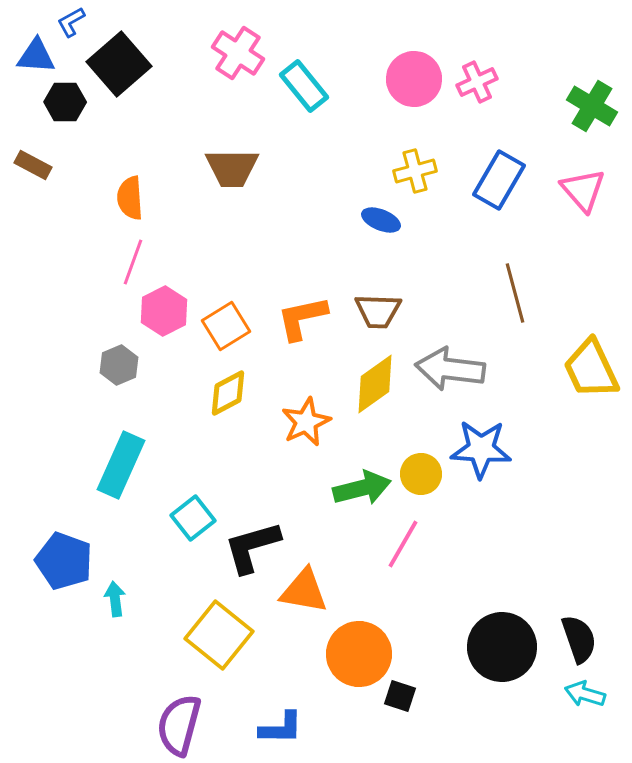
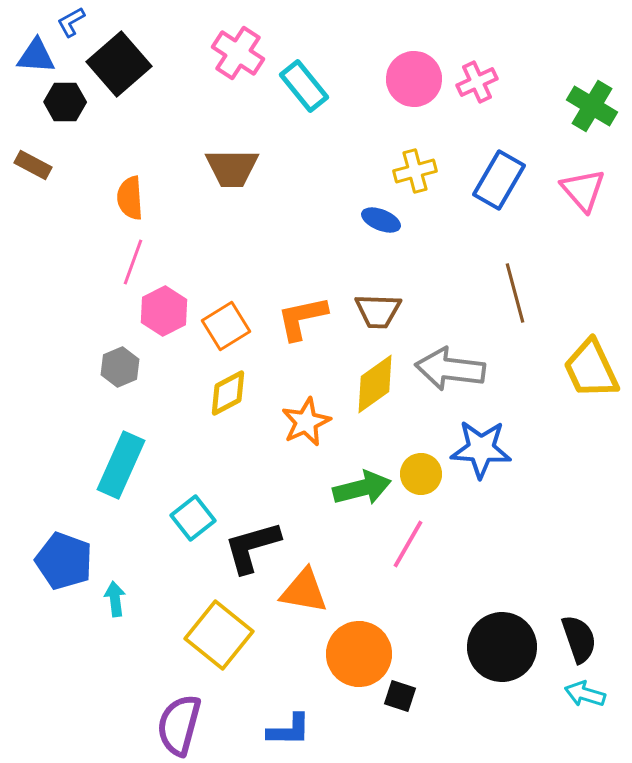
gray hexagon at (119, 365): moved 1 px right, 2 px down
pink line at (403, 544): moved 5 px right
blue L-shape at (281, 728): moved 8 px right, 2 px down
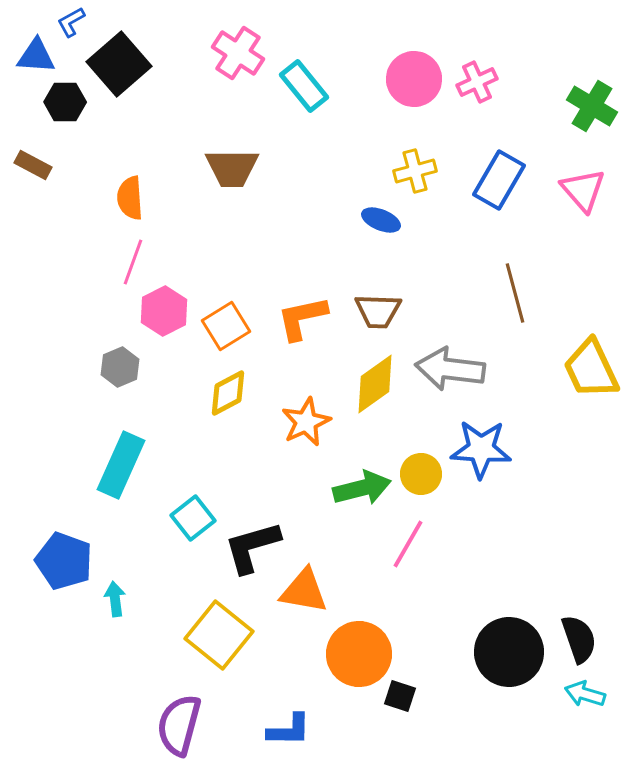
black circle at (502, 647): moved 7 px right, 5 px down
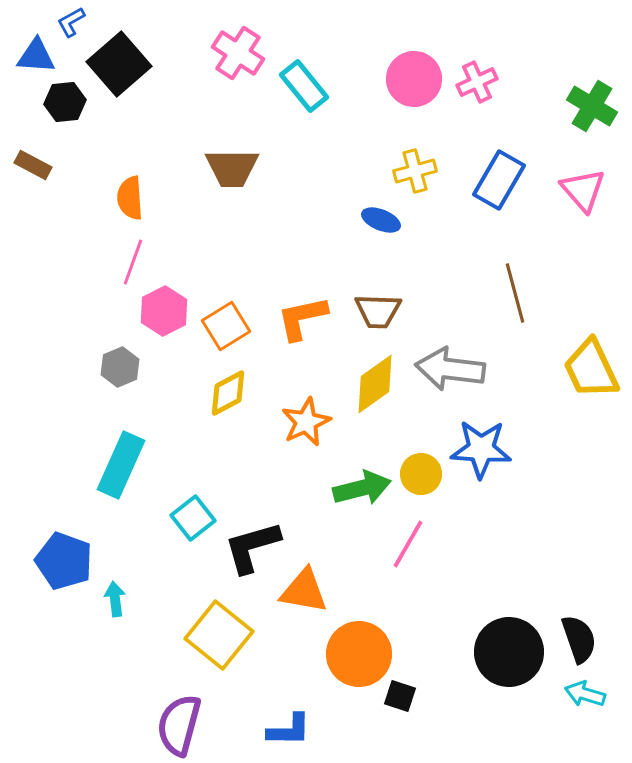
black hexagon at (65, 102): rotated 6 degrees counterclockwise
